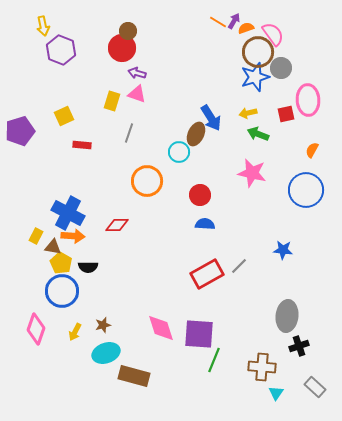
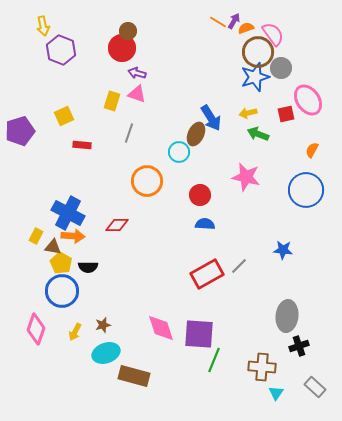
pink ellipse at (308, 100): rotated 32 degrees counterclockwise
pink star at (252, 173): moved 6 px left, 4 px down
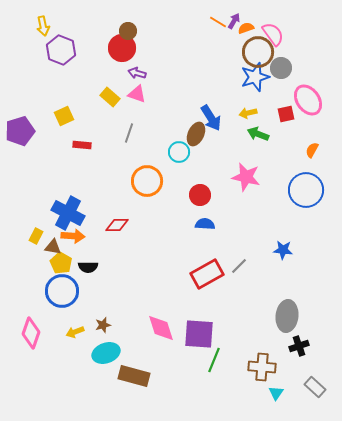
yellow rectangle at (112, 101): moved 2 px left, 4 px up; rotated 66 degrees counterclockwise
pink diamond at (36, 329): moved 5 px left, 4 px down
yellow arrow at (75, 332): rotated 42 degrees clockwise
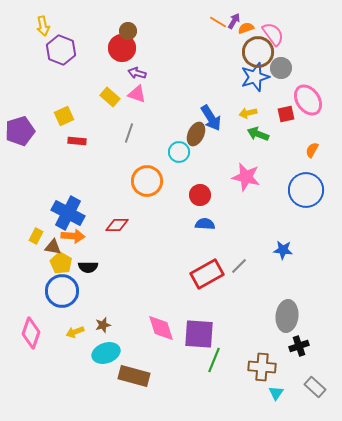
red rectangle at (82, 145): moved 5 px left, 4 px up
